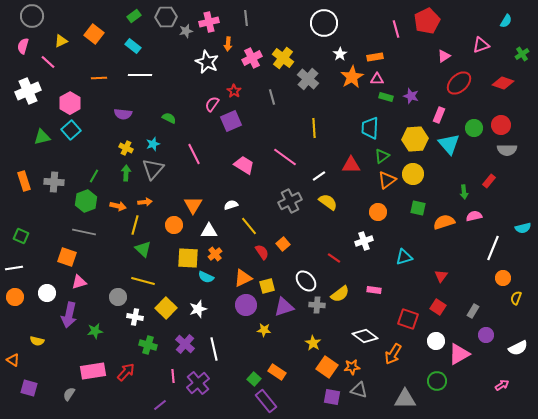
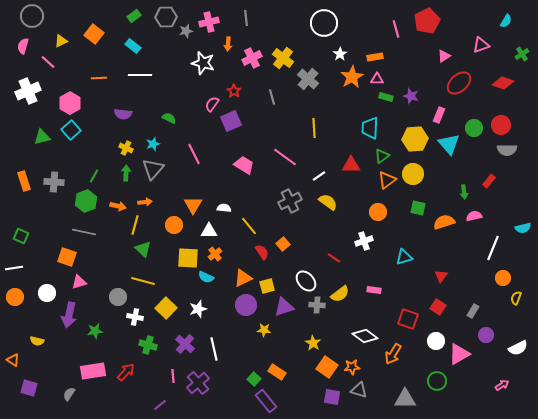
white star at (207, 62): moved 4 px left, 1 px down; rotated 10 degrees counterclockwise
white semicircle at (231, 205): moved 7 px left, 3 px down; rotated 24 degrees clockwise
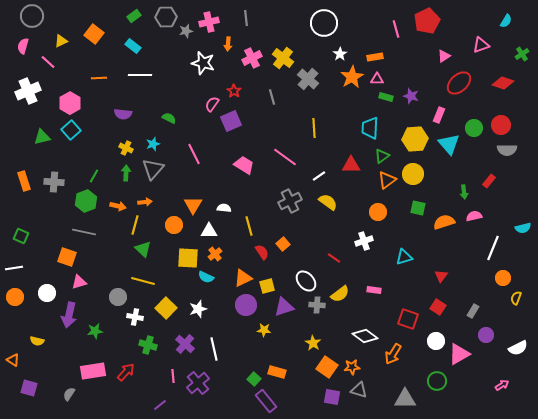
yellow line at (249, 226): rotated 24 degrees clockwise
orange rectangle at (277, 372): rotated 18 degrees counterclockwise
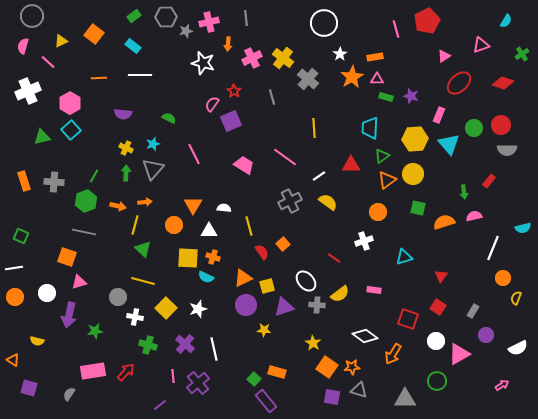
orange cross at (215, 254): moved 2 px left, 3 px down; rotated 32 degrees counterclockwise
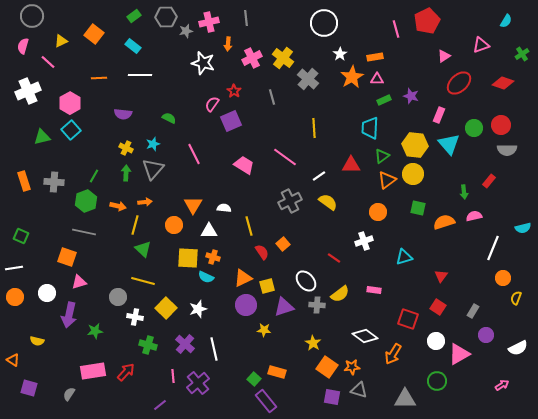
green rectangle at (386, 97): moved 2 px left, 3 px down; rotated 40 degrees counterclockwise
yellow hexagon at (415, 139): moved 6 px down; rotated 10 degrees clockwise
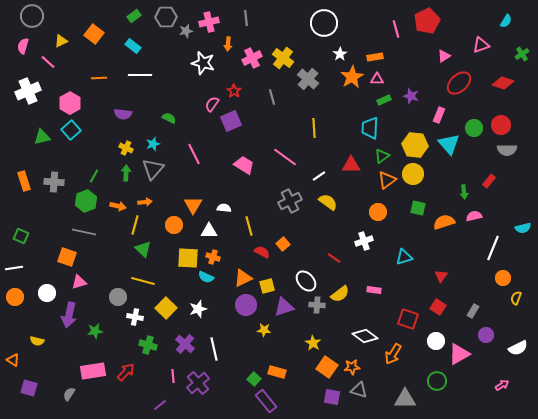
red semicircle at (262, 252): rotated 28 degrees counterclockwise
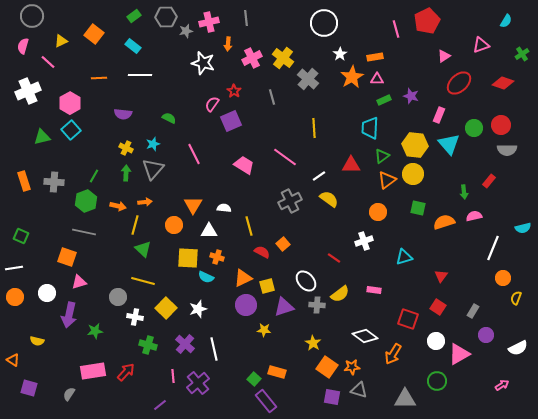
yellow semicircle at (328, 202): moved 1 px right, 3 px up
orange cross at (213, 257): moved 4 px right
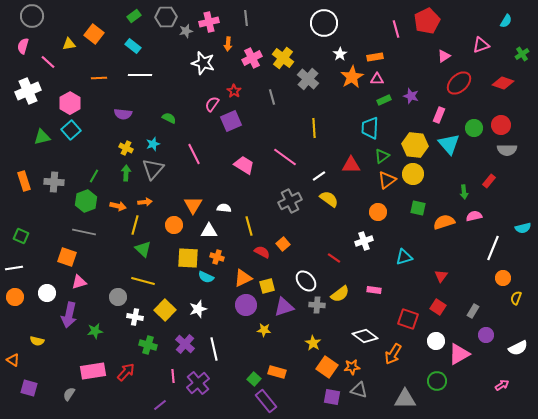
yellow triangle at (61, 41): moved 8 px right, 3 px down; rotated 16 degrees clockwise
yellow square at (166, 308): moved 1 px left, 2 px down
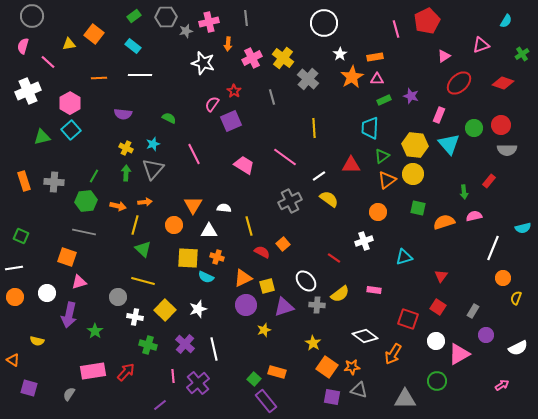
green hexagon at (86, 201): rotated 15 degrees clockwise
yellow star at (264, 330): rotated 24 degrees counterclockwise
green star at (95, 331): rotated 28 degrees counterclockwise
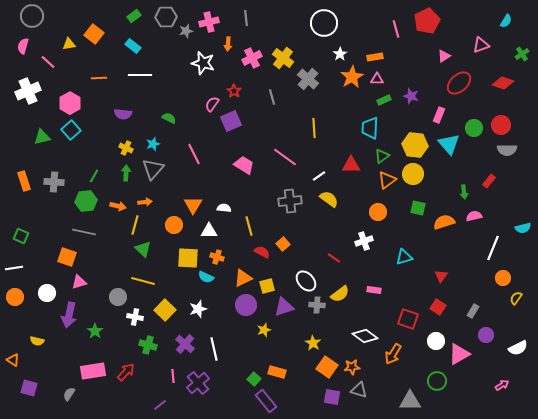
gray cross at (290, 201): rotated 20 degrees clockwise
yellow semicircle at (516, 298): rotated 16 degrees clockwise
gray triangle at (405, 399): moved 5 px right, 2 px down
